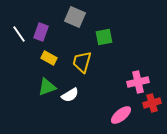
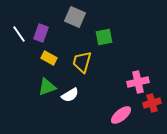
purple rectangle: moved 1 px down
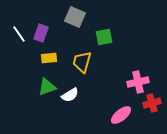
yellow rectangle: rotated 35 degrees counterclockwise
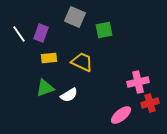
green square: moved 7 px up
yellow trapezoid: rotated 100 degrees clockwise
green triangle: moved 2 px left, 1 px down
white semicircle: moved 1 px left
red cross: moved 2 px left
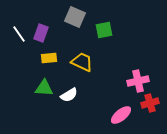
pink cross: moved 1 px up
green triangle: moved 1 px left; rotated 24 degrees clockwise
